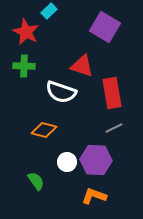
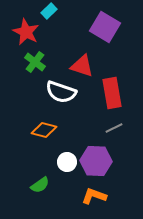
green cross: moved 11 px right, 4 px up; rotated 35 degrees clockwise
purple hexagon: moved 1 px down
green semicircle: moved 4 px right, 4 px down; rotated 90 degrees clockwise
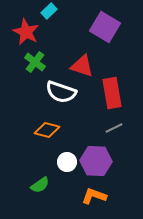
orange diamond: moved 3 px right
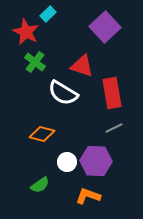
cyan rectangle: moved 1 px left, 3 px down
purple square: rotated 16 degrees clockwise
white semicircle: moved 2 px right, 1 px down; rotated 12 degrees clockwise
orange diamond: moved 5 px left, 4 px down
orange L-shape: moved 6 px left
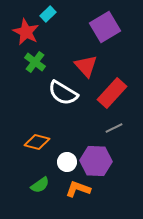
purple square: rotated 12 degrees clockwise
red triangle: moved 4 px right; rotated 30 degrees clockwise
red rectangle: rotated 52 degrees clockwise
orange diamond: moved 5 px left, 8 px down
orange L-shape: moved 10 px left, 7 px up
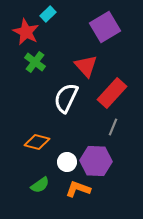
white semicircle: moved 3 px right, 5 px down; rotated 84 degrees clockwise
gray line: moved 1 px left, 1 px up; rotated 42 degrees counterclockwise
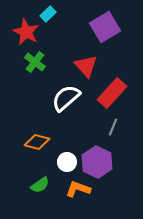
white semicircle: rotated 24 degrees clockwise
purple hexagon: moved 1 px right, 1 px down; rotated 24 degrees clockwise
